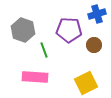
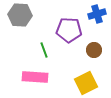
gray hexagon: moved 3 px left, 15 px up; rotated 15 degrees counterclockwise
brown circle: moved 5 px down
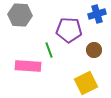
green line: moved 5 px right
pink rectangle: moved 7 px left, 11 px up
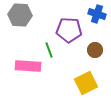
blue cross: rotated 36 degrees clockwise
brown circle: moved 1 px right
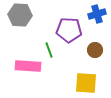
blue cross: rotated 36 degrees counterclockwise
yellow square: rotated 30 degrees clockwise
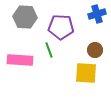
gray hexagon: moved 5 px right, 2 px down
purple pentagon: moved 8 px left, 3 px up
pink rectangle: moved 8 px left, 6 px up
yellow square: moved 10 px up
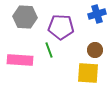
yellow square: moved 2 px right
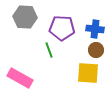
blue cross: moved 2 px left, 15 px down; rotated 24 degrees clockwise
purple pentagon: moved 1 px right, 1 px down
brown circle: moved 1 px right
pink rectangle: moved 18 px down; rotated 25 degrees clockwise
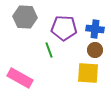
purple pentagon: moved 2 px right
brown circle: moved 1 px left
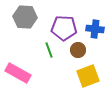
brown circle: moved 17 px left
yellow square: moved 3 px down; rotated 25 degrees counterclockwise
pink rectangle: moved 2 px left, 5 px up
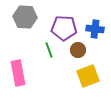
pink rectangle: rotated 50 degrees clockwise
